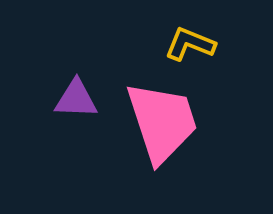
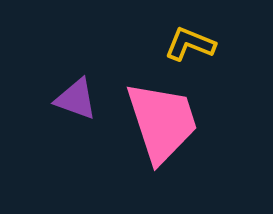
purple triangle: rotated 18 degrees clockwise
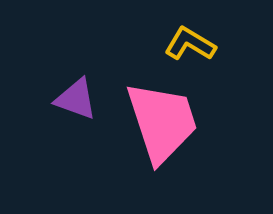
yellow L-shape: rotated 9 degrees clockwise
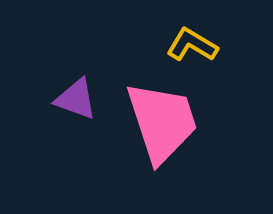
yellow L-shape: moved 2 px right, 1 px down
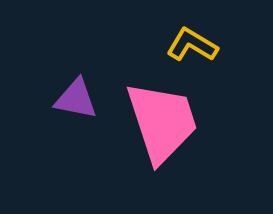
purple triangle: rotated 9 degrees counterclockwise
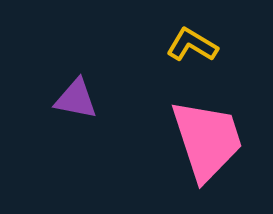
pink trapezoid: moved 45 px right, 18 px down
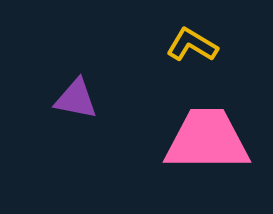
pink trapezoid: rotated 72 degrees counterclockwise
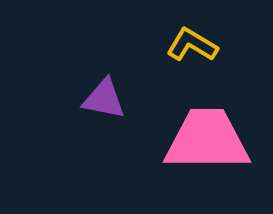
purple triangle: moved 28 px right
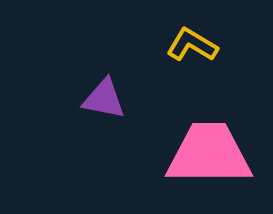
pink trapezoid: moved 2 px right, 14 px down
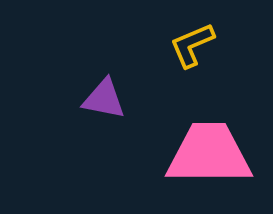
yellow L-shape: rotated 54 degrees counterclockwise
